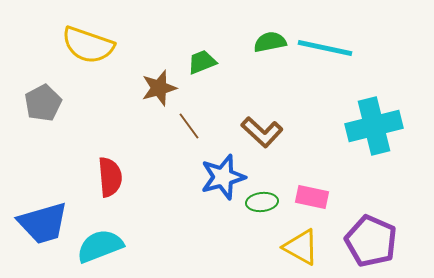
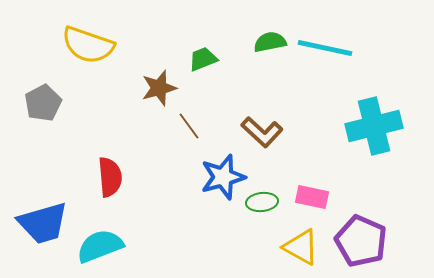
green trapezoid: moved 1 px right, 3 px up
purple pentagon: moved 10 px left
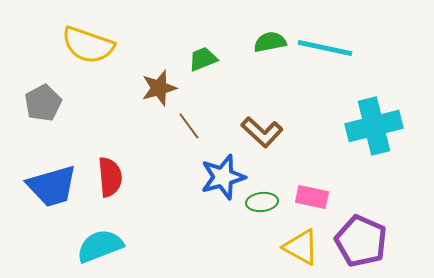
blue trapezoid: moved 9 px right, 37 px up
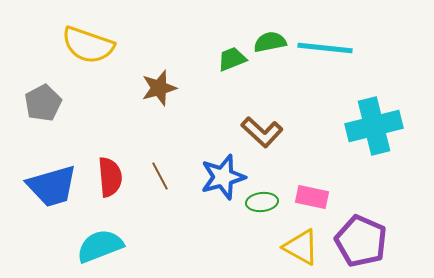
cyan line: rotated 6 degrees counterclockwise
green trapezoid: moved 29 px right
brown line: moved 29 px left, 50 px down; rotated 8 degrees clockwise
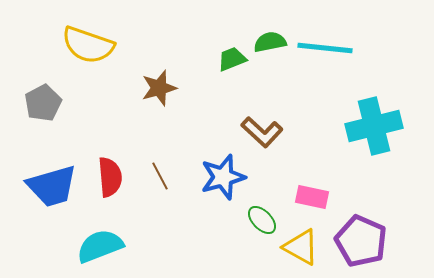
green ellipse: moved 18 px down; rotated 52 degrees clockwise
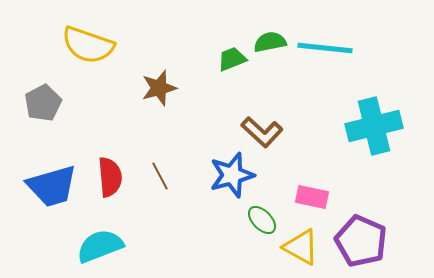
blue star: moved 9 px right, 2 px up
